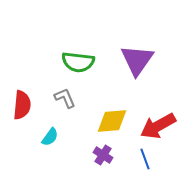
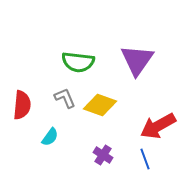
yellow diamond: moved 12 px left, 16 px up; rotated 24 degrees clockwise
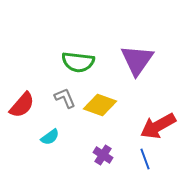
red semicircle: rotated 36 degrees clockwise
cyan semicircle: rotated 18 degrees clockwise
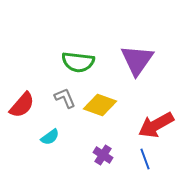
red arrow: moved 2 px left, 1 px up
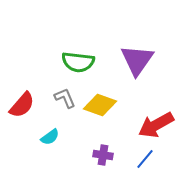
purple cross: rotated 24 degrees counterclockwise
blue line: rotated 60 degrees clockwise
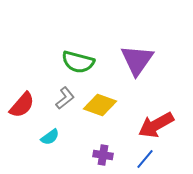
green semicircle: rotated 8 degrees clockwise
gray L-shape: rotated 75 degrees clockwise
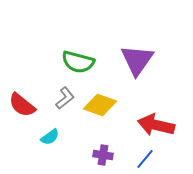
red semicircle: rotated 88 degrees clockwise
red arrow: rotated 42 degrees clockwise
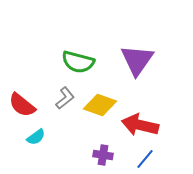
red arrow: moved 16 px left
cyan semicircle: moved 14 px left
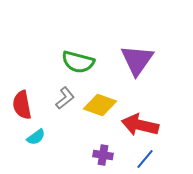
red semicircle: rotated 40 degrees clockwise
